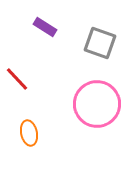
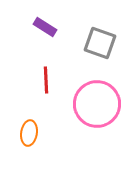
red line: moved 29 px right, 1 px down; rotated 40 degrees clockwise
orange ellipse: rotated 20 degrees clockwise
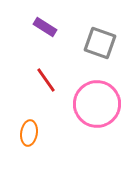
red line: rotated 32 degrees counterclockwise
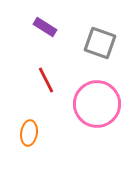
red line: rotated 8 degrees clockwise
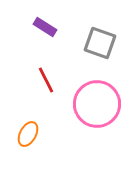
orange ellipse: moved 1 px left, 1 px down; rotated 20 degrees clockwise
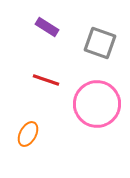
purple rectangle: moved 2 px right
red line: rotated 44 degrees counterclockwise
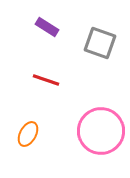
pink circle: moved 4 px right, 27 px down
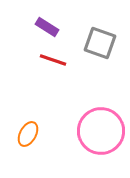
red line: moved 7 px right, 20 px up
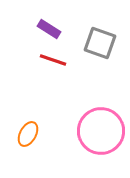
purple rectangle: moved 2 px right, 2 px down
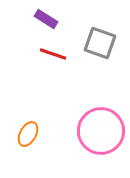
purple rectangle: moved 3 px left, 10 px up
red line: moved 6 px up
